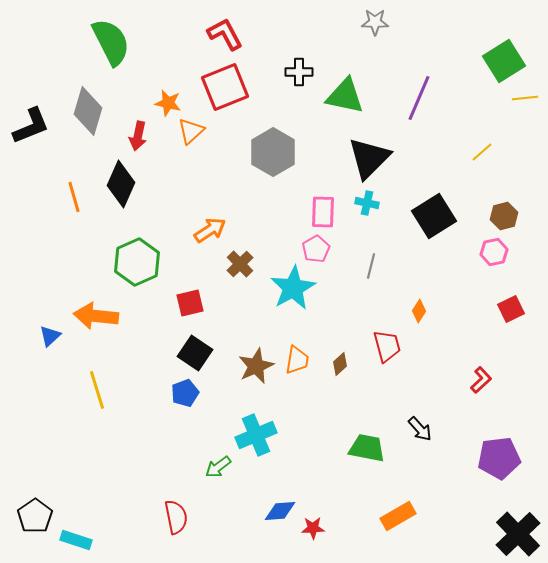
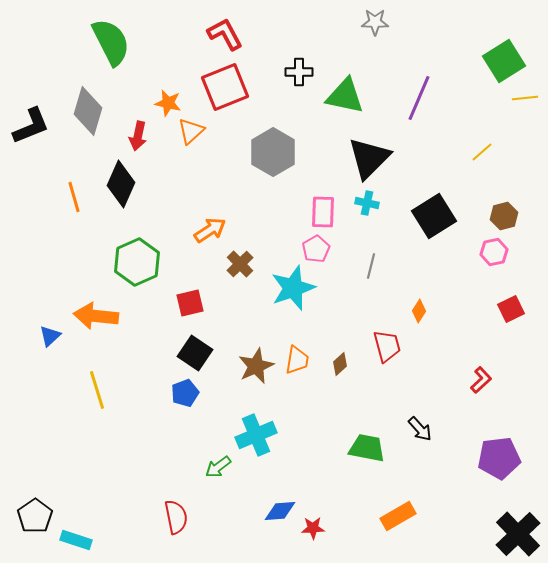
cyan star at (293, 288): rotated 9 degrees clockwise
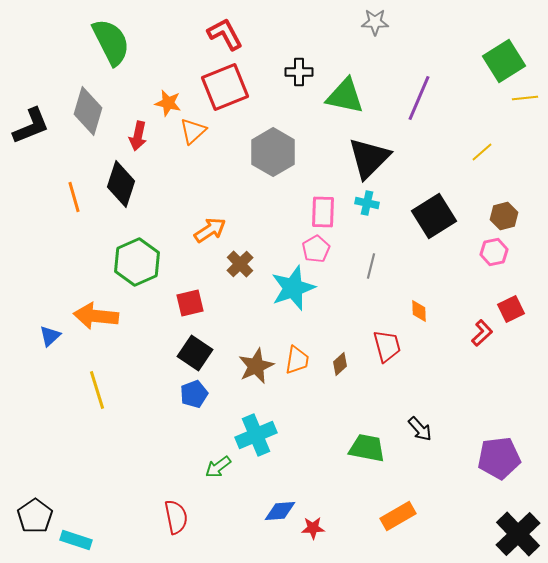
orange triangle at (191, 131): moved 2 px right
black diamond at (121, 184): rotated 6 degrees counterclockwise
orange diamond at (419, 311): rotated 35 degrees counterclockwise
red L-shape at (481, 380): moved 1 px right, 47 px up
blue pentagon at (185, 393): moved 9 px right, 1 px down
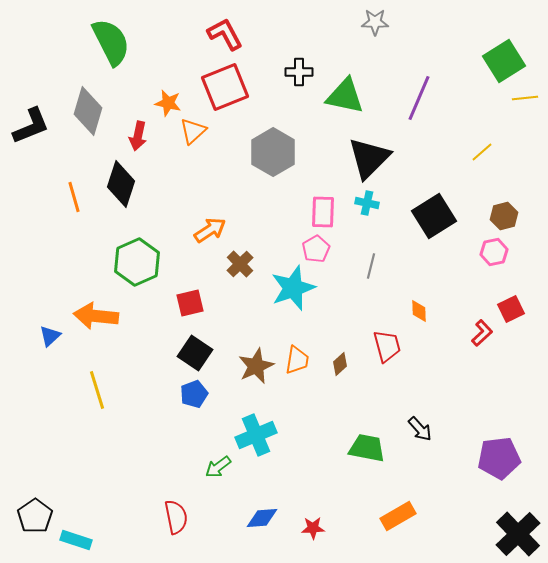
blue diamond at (280, 511): moved 18 px left, 7 px down
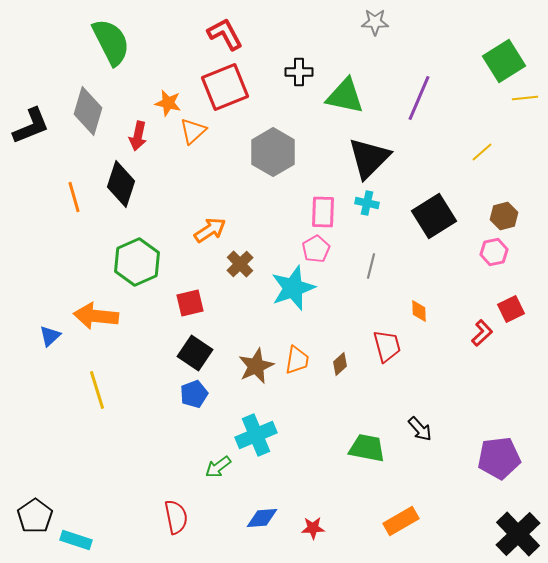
orange rectangle at (398, 516): moved 3 px right, 5 px down
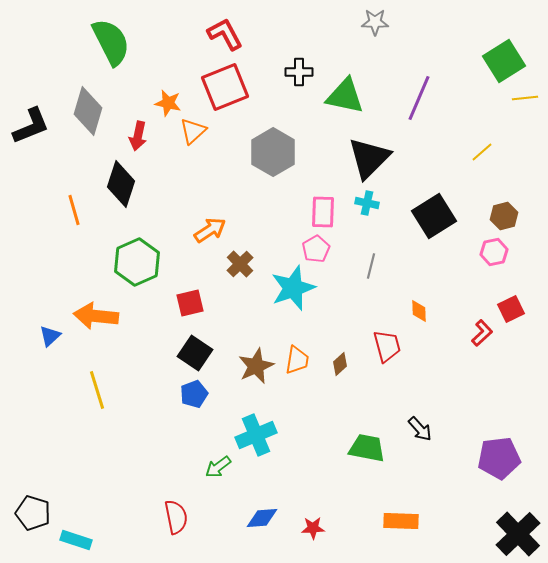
orange line at (74, 197): moved 13 px down
black pentagon at (35, 516): moved 2 px left, 3 px up; rotated 20 degrees counterclockwise
orange rectangle at (401, 521): rotated 32 degrees clockwise
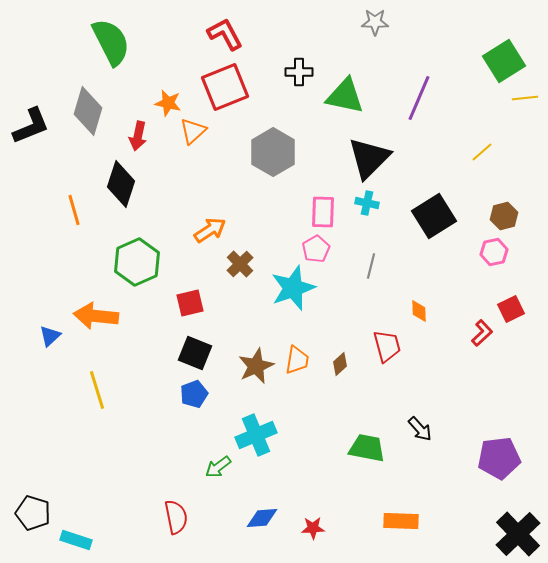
black square at (195, 353): rotated 12 degrees counterclockwise
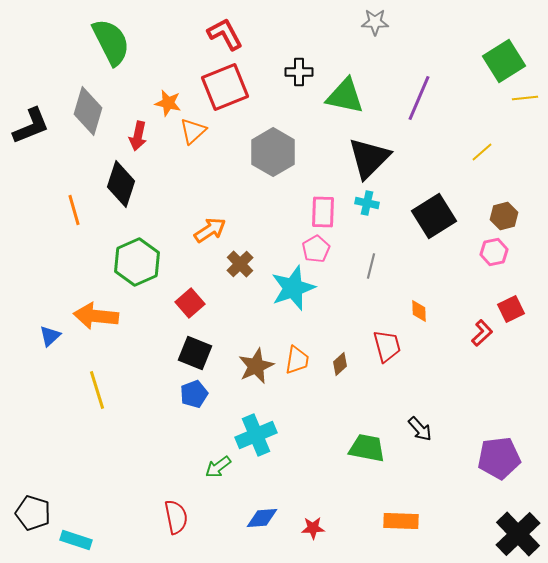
red square at (190, 303): rotated 28 degrees counterclockwise
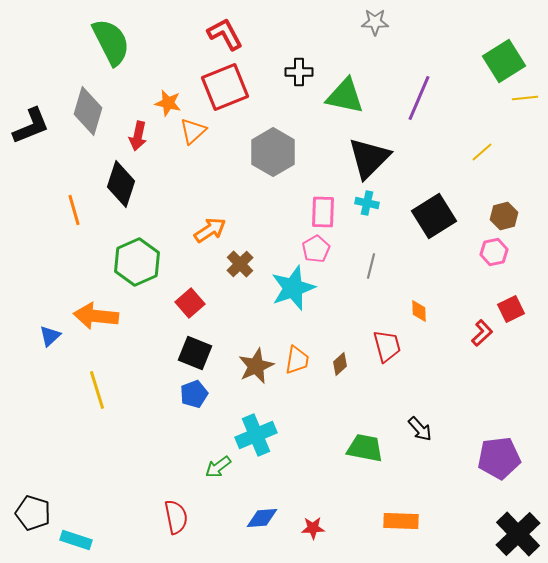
green trapezoid at (367, 448): moved 2 px left
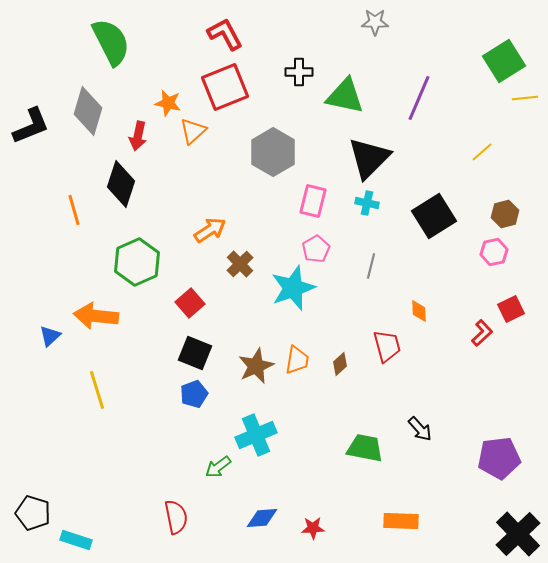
pink rectangle at (323, 212): moved 10 px left, 11 px up; rotated 12 degrees clockwise
brown hexagon at (504, 216): moved 1 px right, 2 px up
